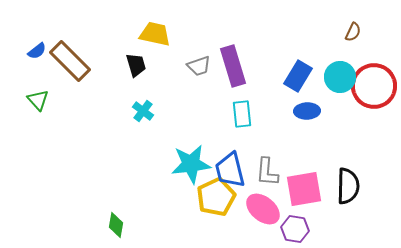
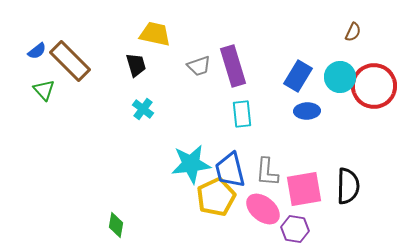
green triangle: moved 6 px right, 10 px up
cyan cross: moved 2 px up
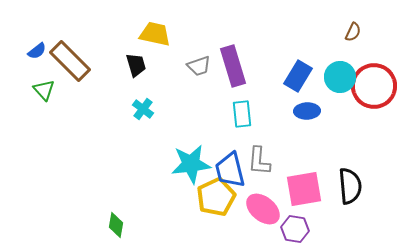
gray L-shape: moved 8 px left, 11 px up
black semicircle: moved 2 px right; rotated 6 degrees counterclockwise
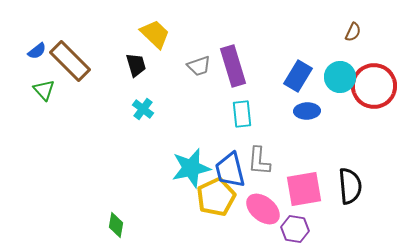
yellow trapezoid: rotated 32 degrees clockwise
cyan star: moved 4 px down; rotated 6 degrees counterclockwise
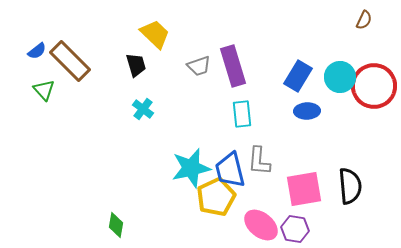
brown semicircle: moved 11 px right, 12 px up
pink ellipse: moved 2 px left, 16 px down
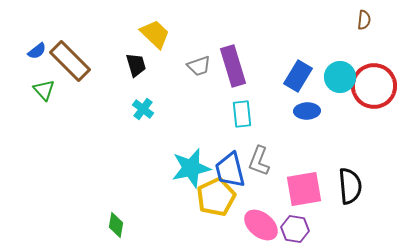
brown semicircle: rotated 18 degrees counterclockwise
gray L-shape: rotated 16 degrees clockwise
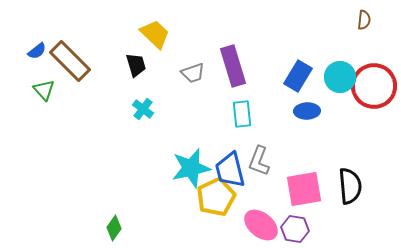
gray trapezoid: moved 6 px left, 7 px down
green diamond: moved 2 px left, 3 px down; rotated 25 degrees clockwise
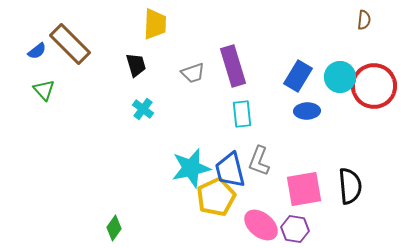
yellow trapezoid: moved 10 px up; rotated 48 degrees clockwise
brown rectangle: moved 17 px up
